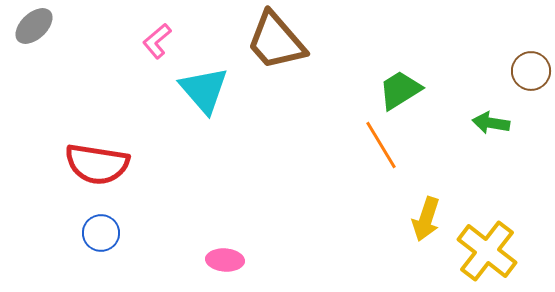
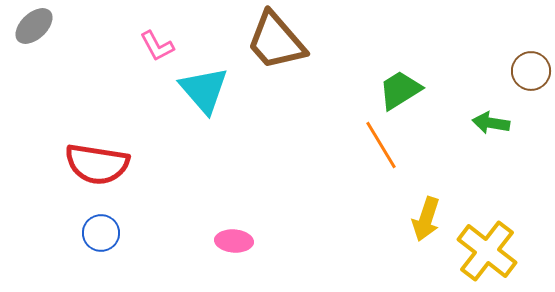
pink L-shape: moved 5 px down; rotated 78 degrees counterclockwise
pink ellipse: moved 9 px right, 19 px up
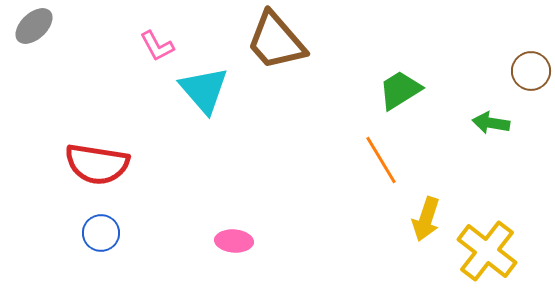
orange line: moved 15 px down
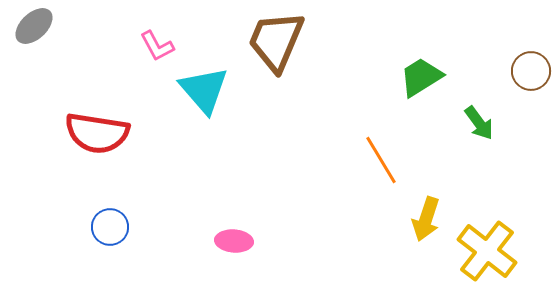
brown trapezoid: rotated 64 degrees clockwise
green trapezoid: moved 21 px right, 13 px up
green arrow: moved 12 px left; rotated 135 degrees counterclockwise
red semicircle: moved 31 px up
blue circle: moved 9 px right, 6 px up
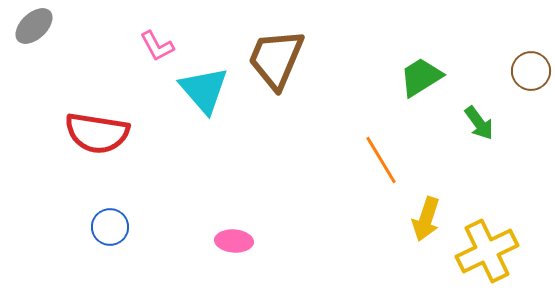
brown trapezoid: moved 18 px down
yellow cross: rotated 26 degrees clockwise
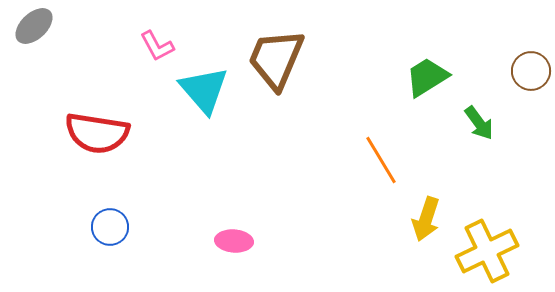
green trapezoid: moved 6 px right
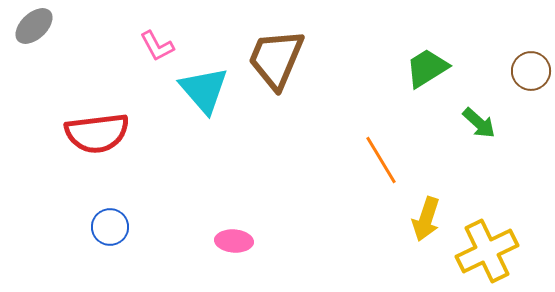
green trapezoid: moved 9 px up
green arrow: rotated 12 degrees counterclockwise
red semicircle: rotated 16 degrees counterclockwise
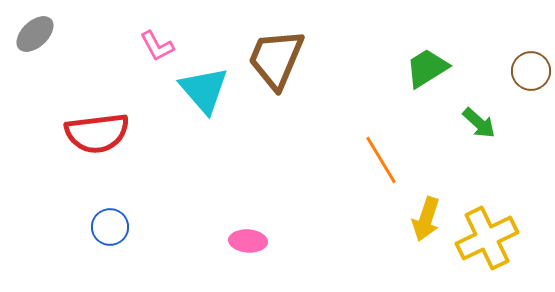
gray ellipse: moved 1 px right, 8 px down
pink ellipse: moved 14 px right
yellow cross: moved 13 px up
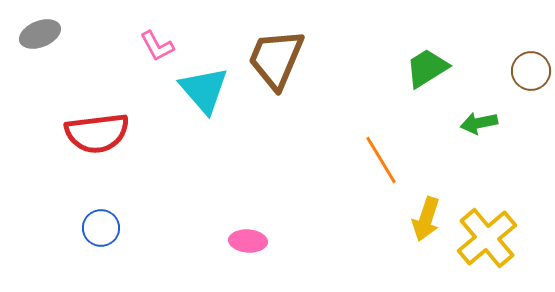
gray ellipse: moved 5 px right; rotated 21 degrees clockwise
green arrow: rotated 126 degrees clockwise
blue circle: moved 9 px left, 1 px down
yellow cross: rotated 14 degrees counterclockwise
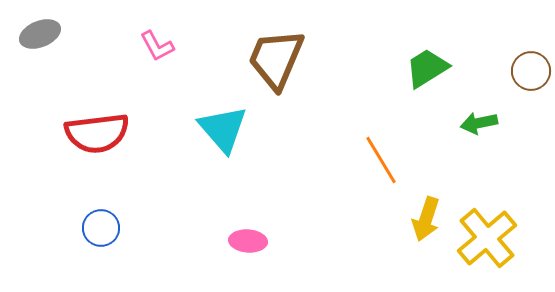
cyan triangle: moved 19 px right, 39 px down
